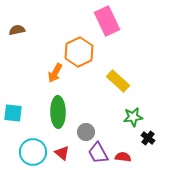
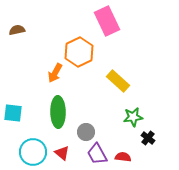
purple trapezoid: moved 1 px left, 1 px down
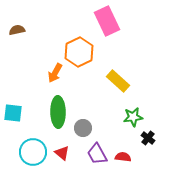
gray circle: moved 3 px left, 4 px up
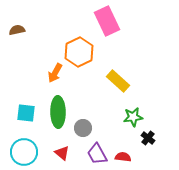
cyan square: moved 13 px right
cyan circle: moved 9 px left
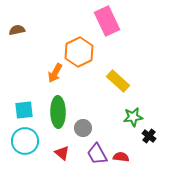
cyan square: moved 2 px left, 3 px up; rotated 12 degrees counterclockwise
black cross: moved 1 px right, 2 px up
cyan circle: moved 1 px right, 11 px up
red semicircle: moved 2 px left
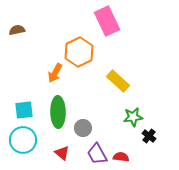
cyan circle: moved 2 px left, 1 px up
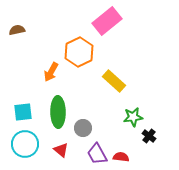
pink rectangle: rotated 76 degrees clockwise
orange arrow: moved 4 px left, 1 px up
yellow rectangle: moved 4 px left
cyan square: moved 1 px left, 2 px down
cyan circle: moved 2 px right, 4 px down
red triangle: moved 1 px left, 3 px up
